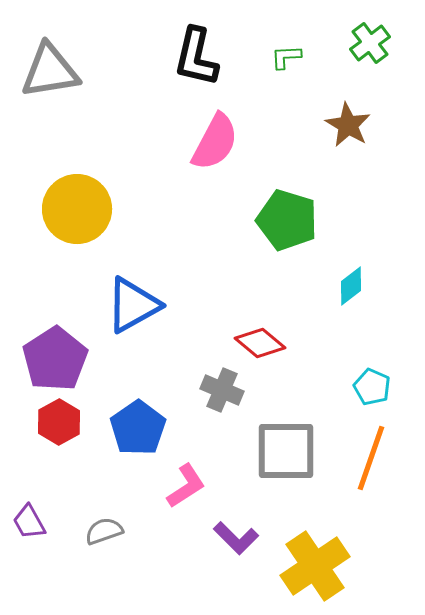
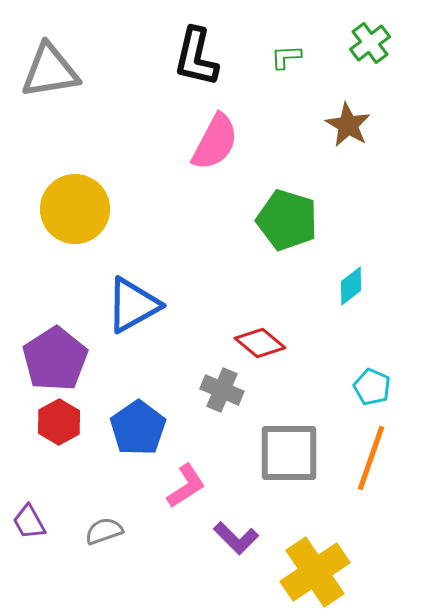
yellow circle: moved 2 px left
gray square: moved 3 px right, 2 px down
yellow cross: moved 6 px down
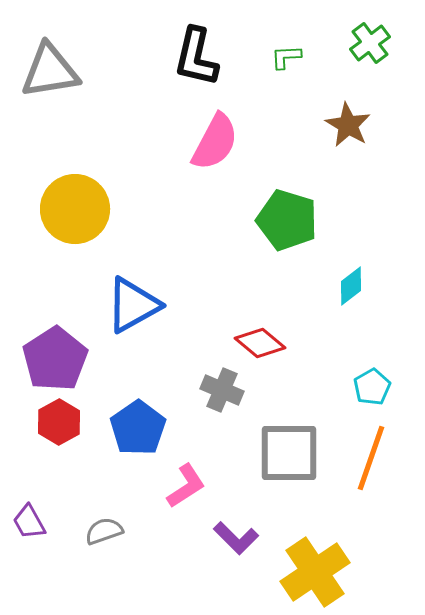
cyan pentagon: rotated 18 degrees clockwise
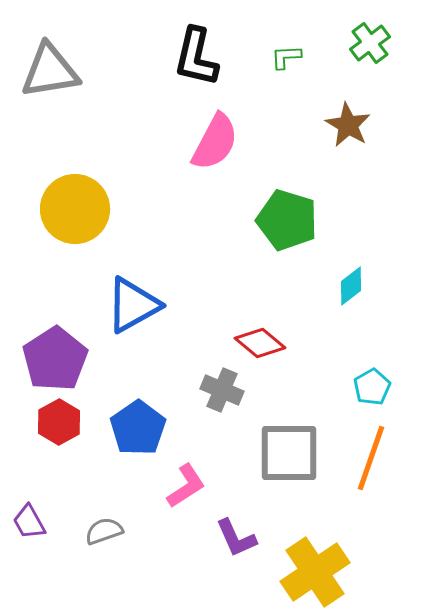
purple L-shape: rotated 21 degrees clockwise
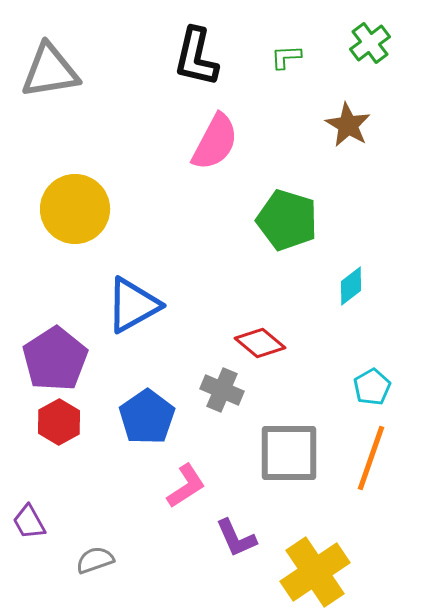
blue pentagon: moved 9 px right, 11 px up
gray semicircle: moved 9 px left, 29 px down
